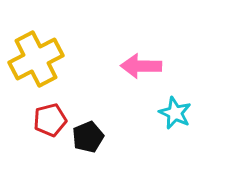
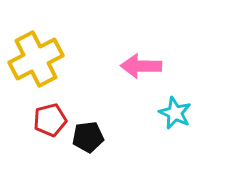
black pentagon: rotated 16 degrees clockwise
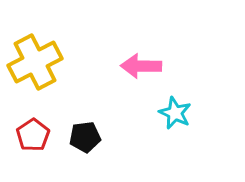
yellow cross: moved 1 px left, 3 px down
red pentagon: moved 17 px left, 15 px down; rotated 20 degrees counterclockwise
black pentagon: moved 3 px left
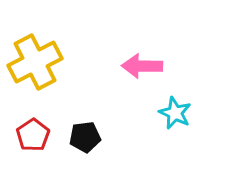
pink arrow: moved 1 px right
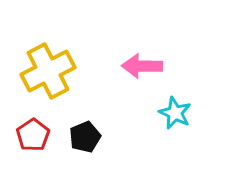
yellow cross: moved 13 px right, 9 px down
black pentagon: rotated 16 degrees counterclockwise
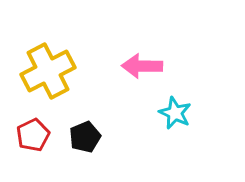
red pentagon: rotated 8 degrees clockwise
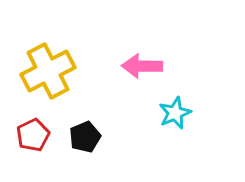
cyan star: rotated 24 degrees clockwise
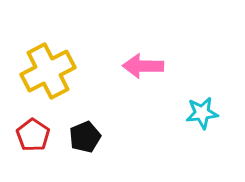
pink arrow: moved 1 px right
cyan star: moved 27 px right; rotated 16 degrees clockwise
red pentagon: rotated 12 degrees counterclockwise
